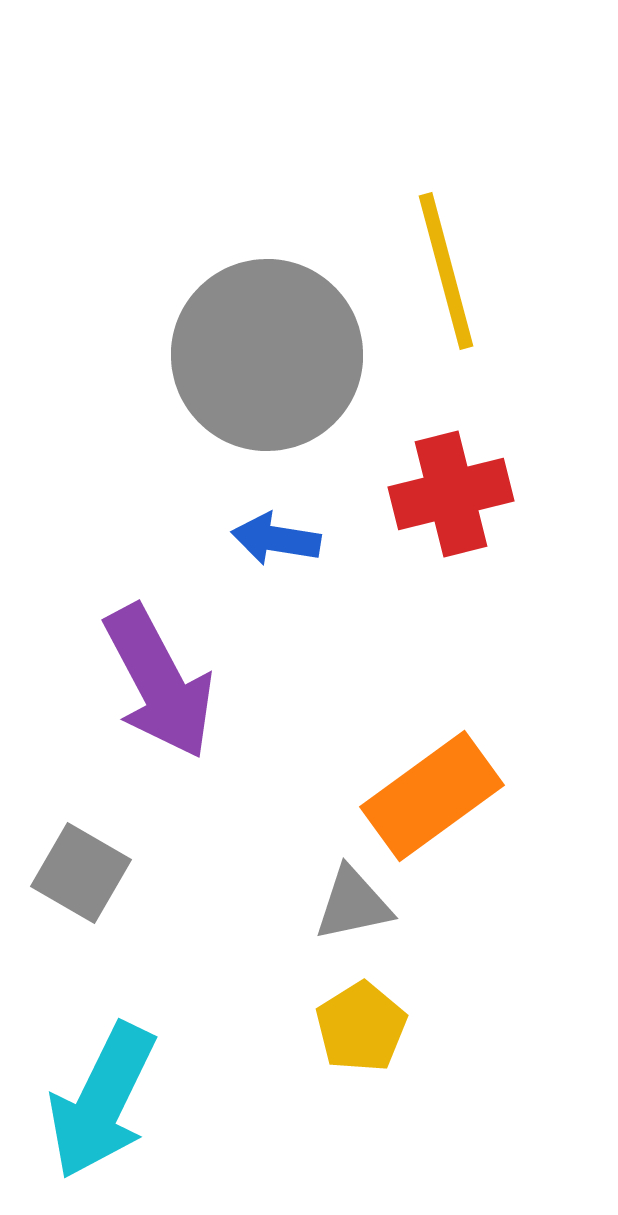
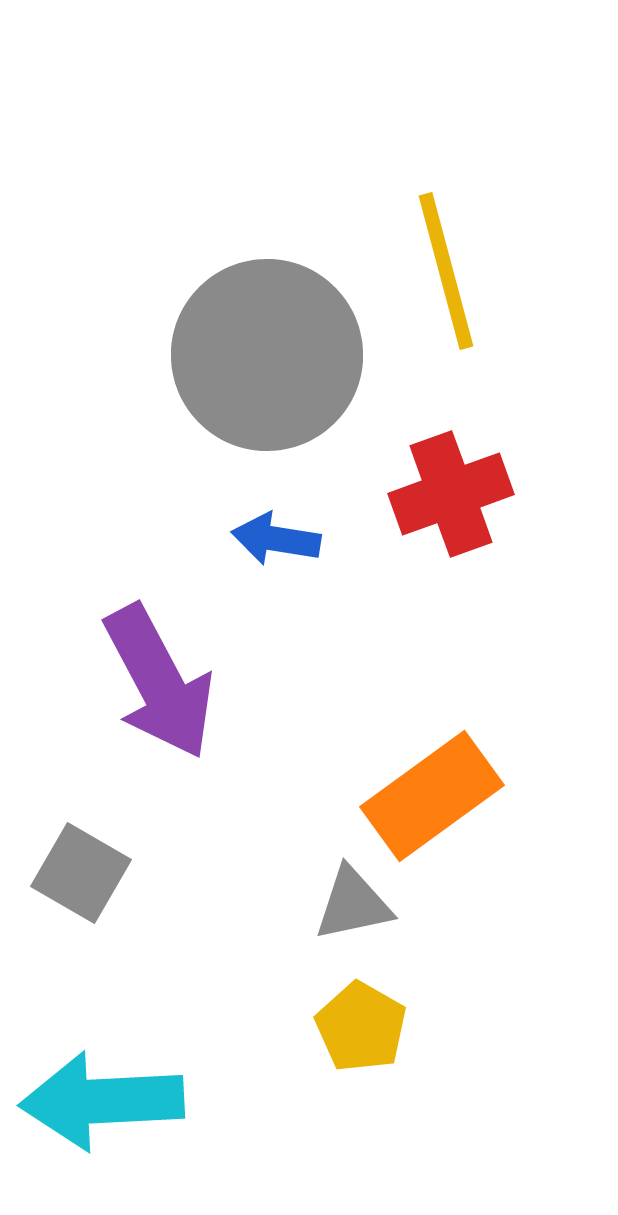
red cross: rotated 6 degrees counterclockwise
yellow pentagon: rotated 10 degrees counterclockwise
cyan arrow: rotated 61 degrees clockwise
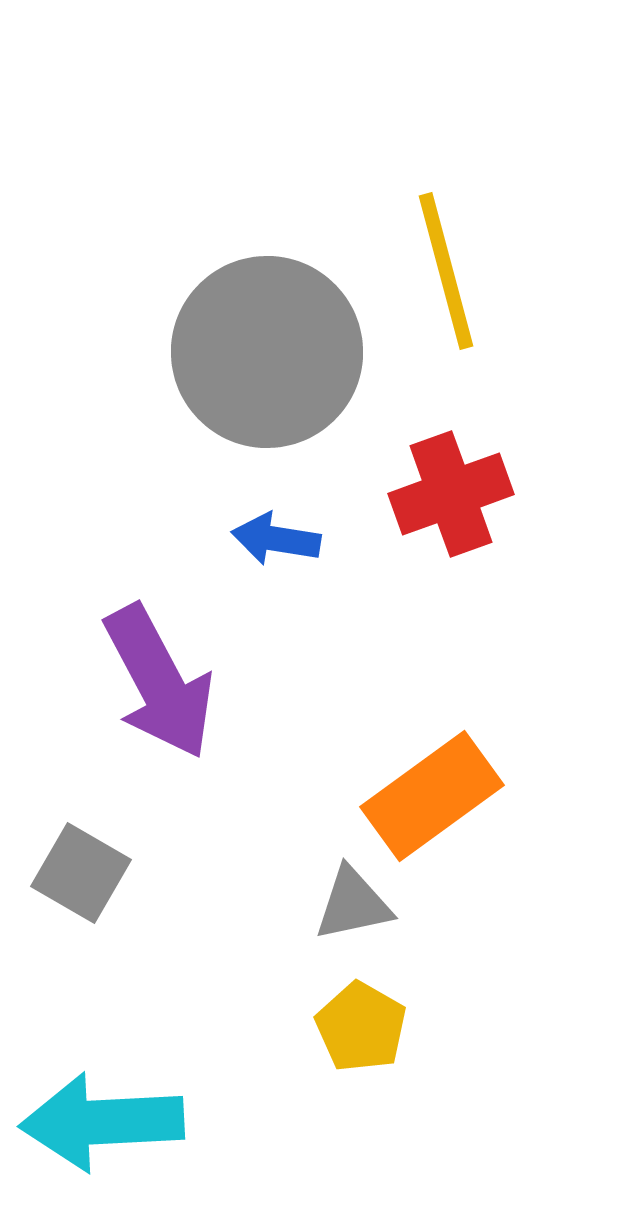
gray circle: moved 3 px up
cyan arrow: moved 21 px down
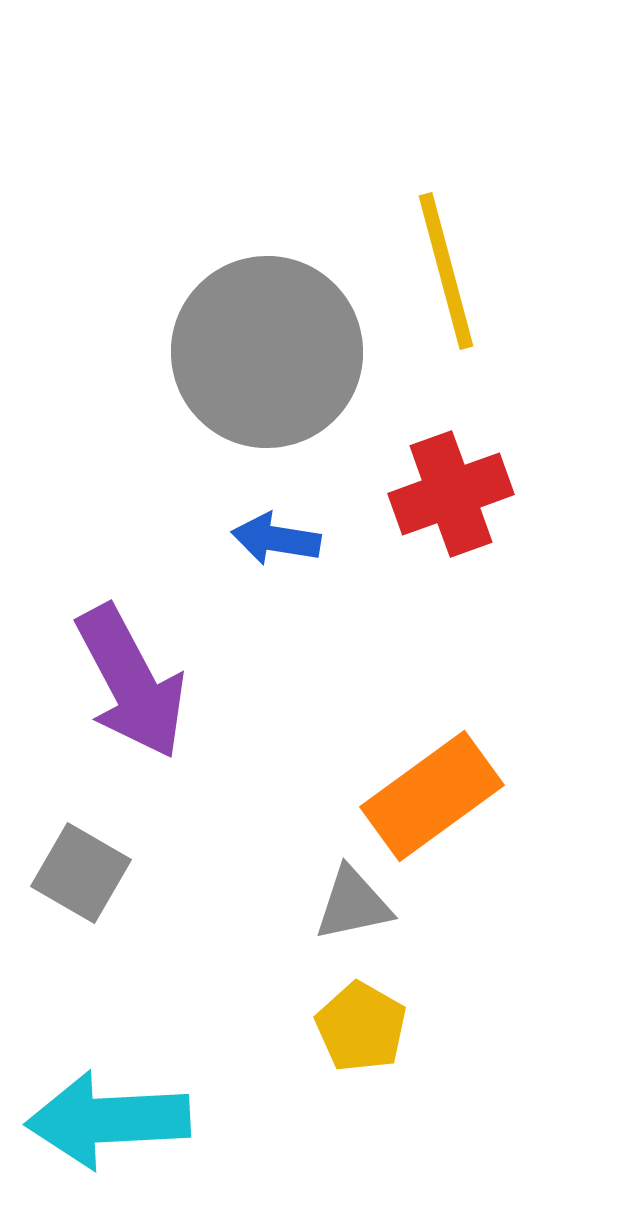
purple arrow: moved 28 px left
cyan arrow: moved 6 px right, 2 px up
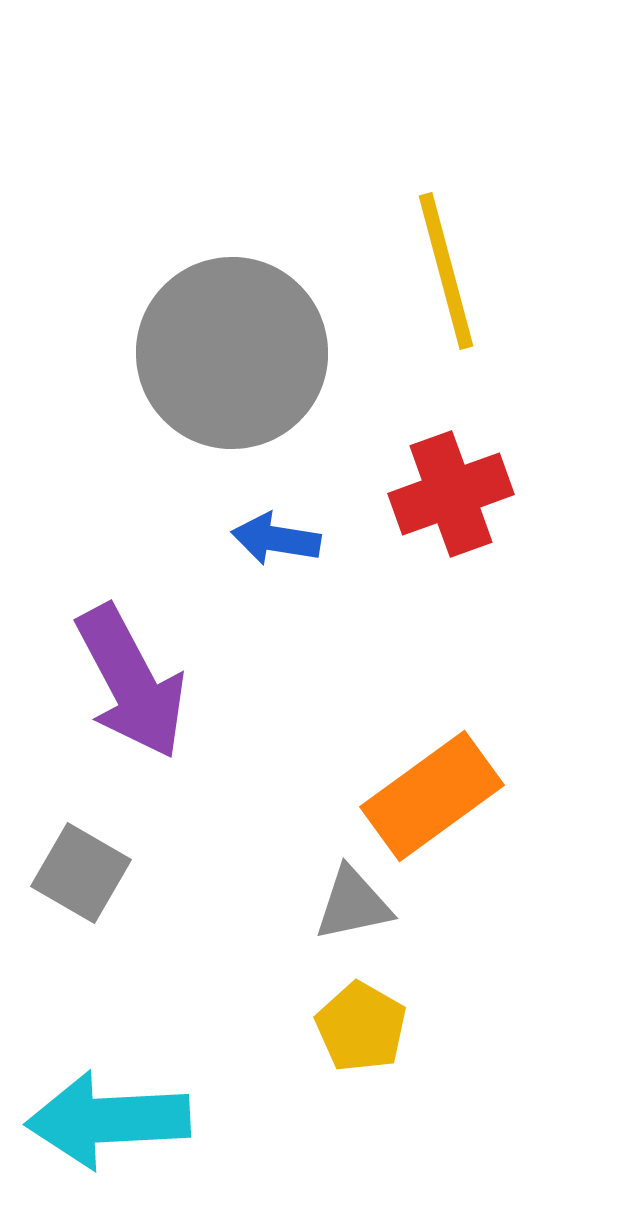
gray circle: moved 35 px left, 1 px down
